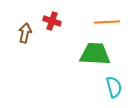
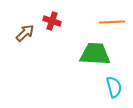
orange line: moved 5 px right
brown arrow: rotated 36 degrees clockwise
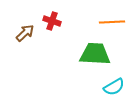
cyan semicircle: rotated 75 degrees clockwise
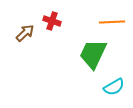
green trapezoid: moved 2 px left; rotated 68 degrees counterclockwise
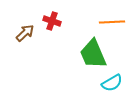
green trapezoid: rotated 48 degrees counterclockwise
cyan semicircle: moved 2 px left, 4 px up
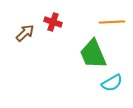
red cross: moved 1 px right, 1 px down
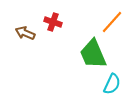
orange line: rotated 45 degrees counterclockwise
brown arrow: rotated 114 degrees counterclockwise
cyan semicircle: moved 1 px down; rotated 35 degrees counterclockwise
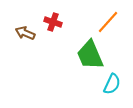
orange line: moved 4 px left
green trapezoid: moved 3 px left, 1 px down
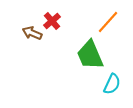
red cross: moved 1 px left, 1 px up; rotated 30 degrees clockwise
brown arrow: moved 7 px right
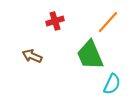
red cross: moved 3 px right; rotated 24 degrees clockwise
brown arrow: moved 23 px down
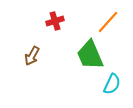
brown arrow: rotated 84 degrees counterclockwise
